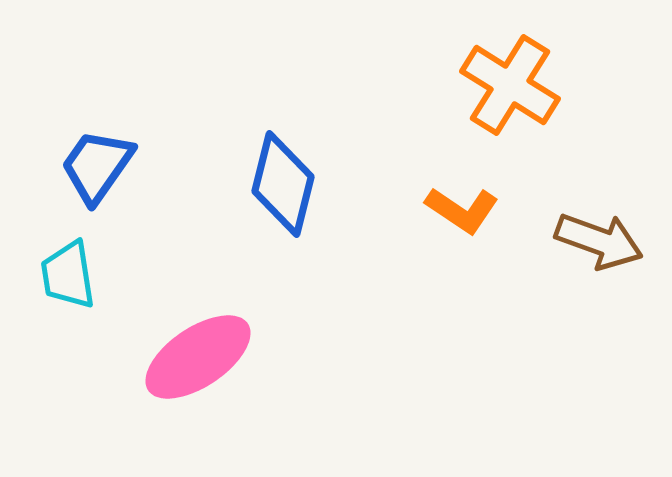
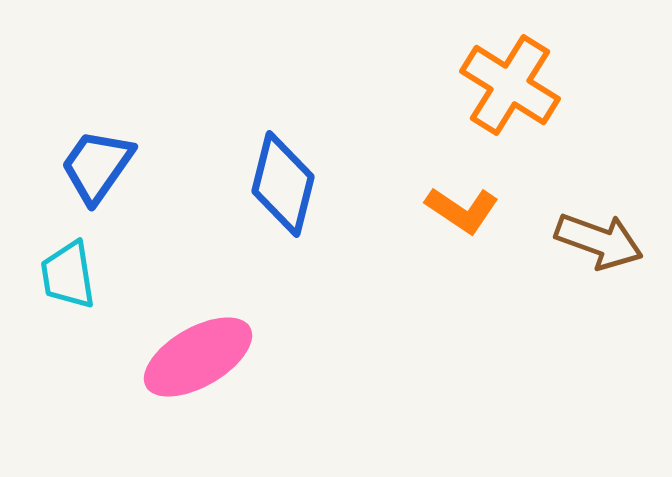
pink ellipse: rotated 4 degrees clockwise
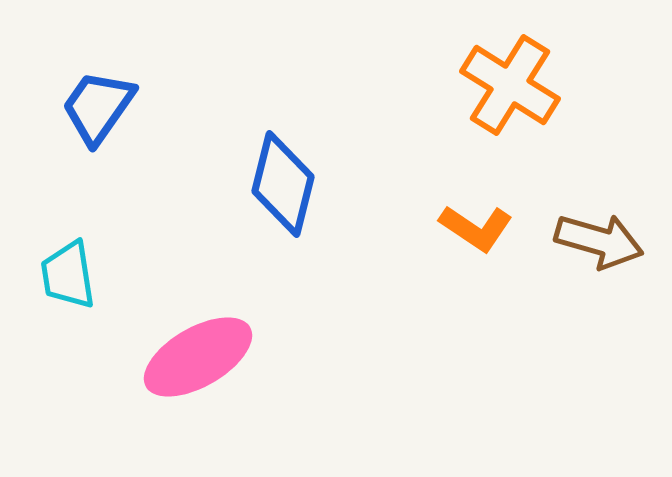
blue trapezoid: moved 1 px right, 59 px up
orange L-shape: moved 14 px right, 18 px down
brown arrow: rotated 4 degrees counterclockwise
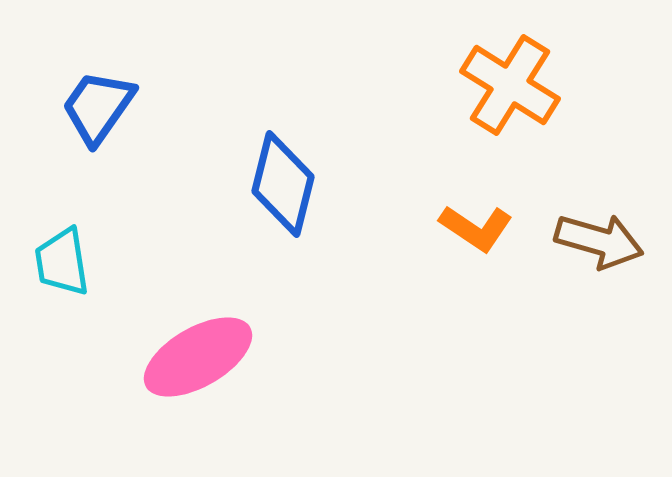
cyan trapezoid: moved 6 px left, 13 px up
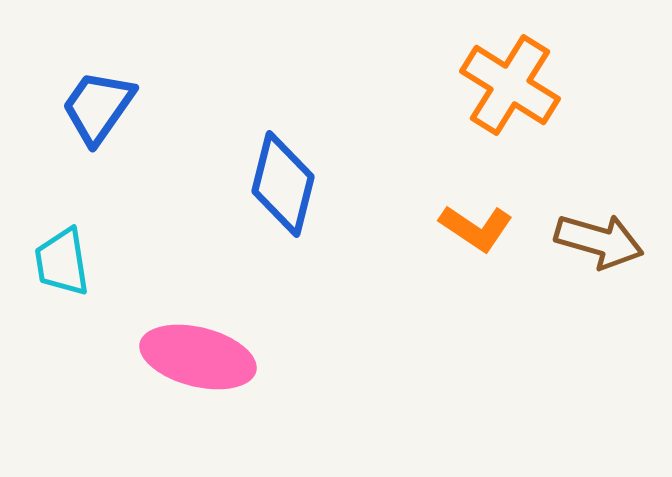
pink ellipse: rotated 44 degrees clockwise
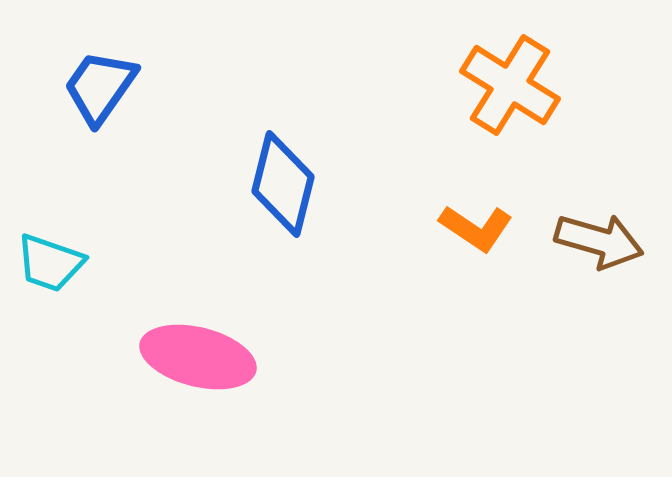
blue trapezoid: moved 2 px right, 20 px up
cyan trapezoid: moved 12 px left, 1 px down; rotated 62 degrees counterclockwise
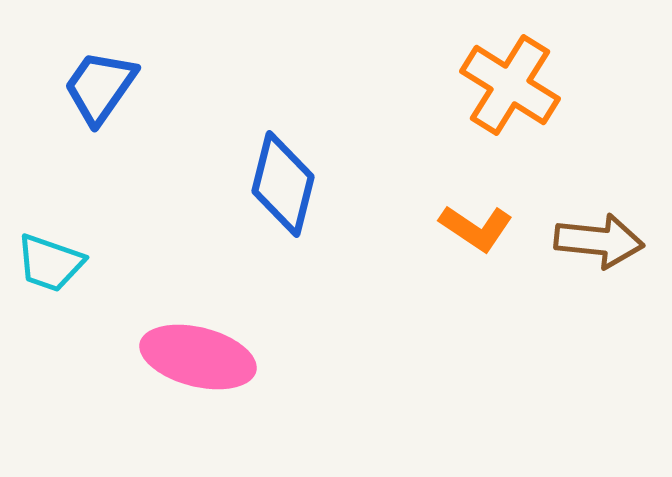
brown arrow: rotated 10 degrees counterclockwise
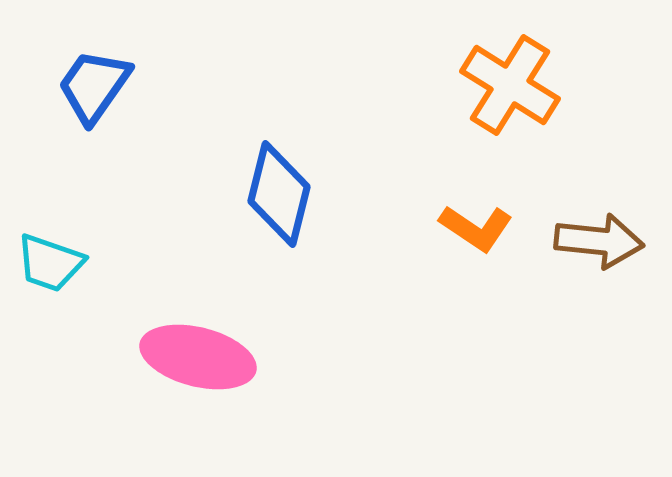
blue trapezoid: moved 6 px left, 1 px up
blue diamond: moved 4 px left, 10 px down
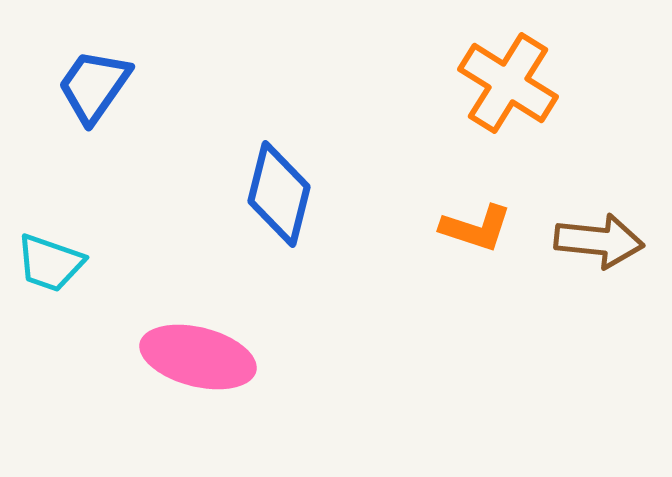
orange cross: moved 2 px left, 2 px up
orange L-shape: rotated 16 degrees counterclockwise
